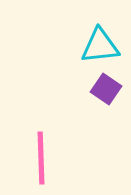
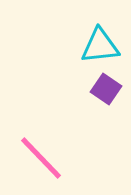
pink line: rotated 42 degrees counterclockwise
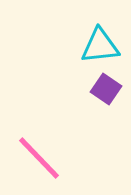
pink line: moved 2 px left
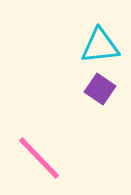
purple square: moved 6 px left
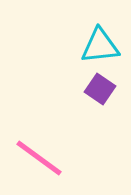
pink line: rotated 10 degrees counterclockwise
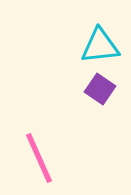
pink line: rotated 30 degrees clockwise
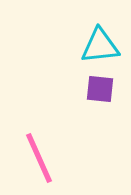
purple square: rotated 28 degrees counterclockwise
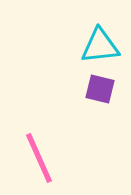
purple square: rotated 8 degrees clockwise
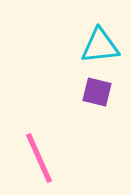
purple square: moved 3 px left, 3 px down
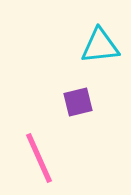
purple square: moved 19 px left, 10 px down; rotated 28 degrees counterclockwise
